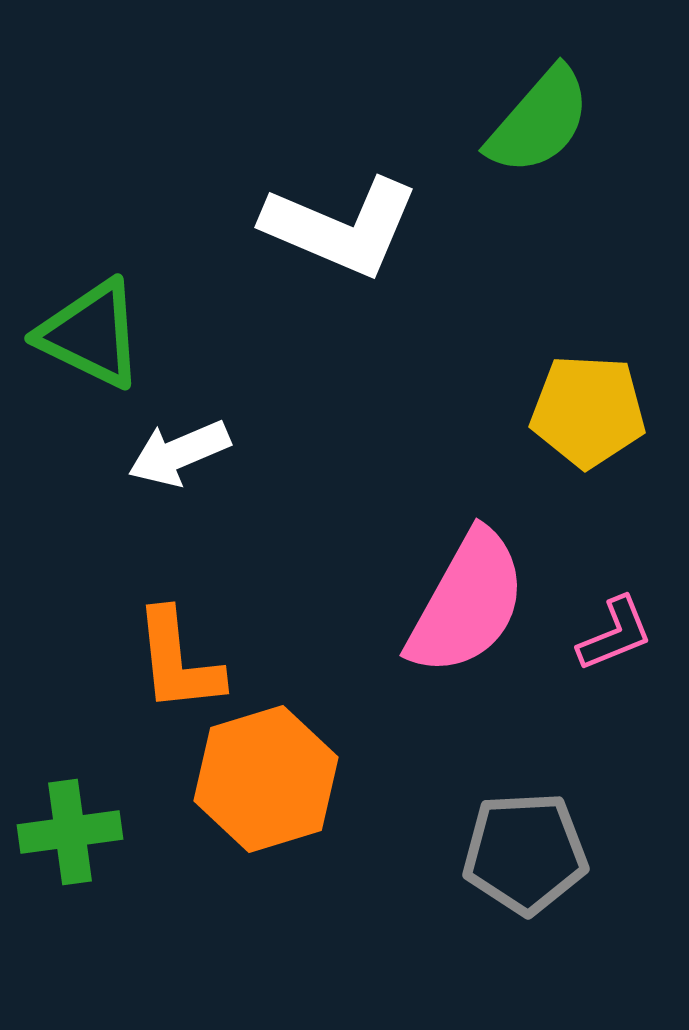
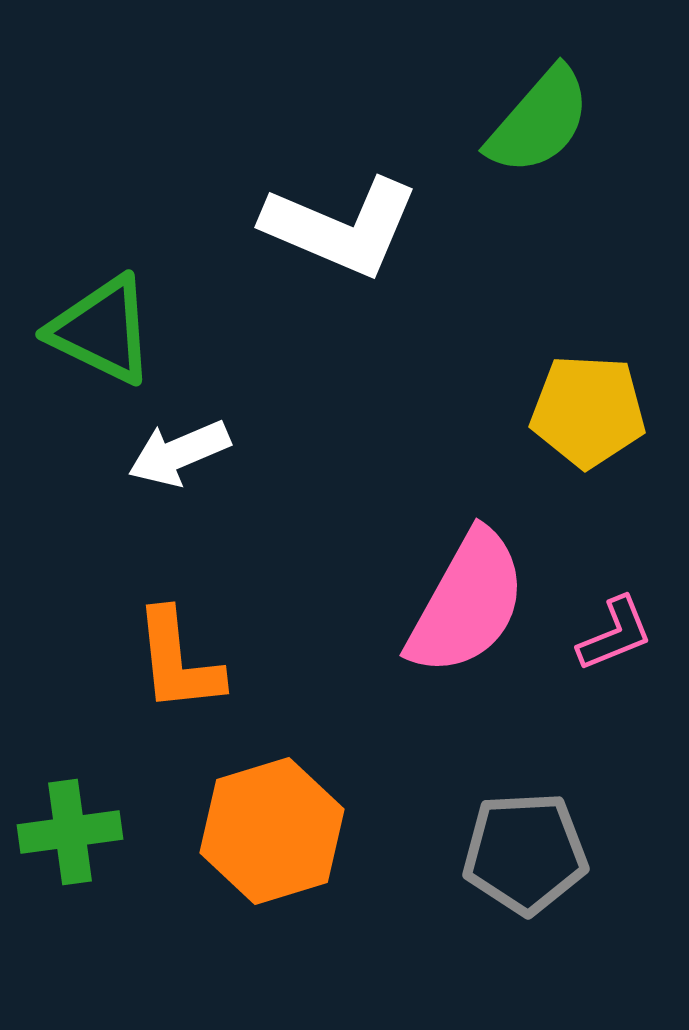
green triangle: moved 11 px right, 4 px up
orange hexagon: moved 6 px right, 52 px down
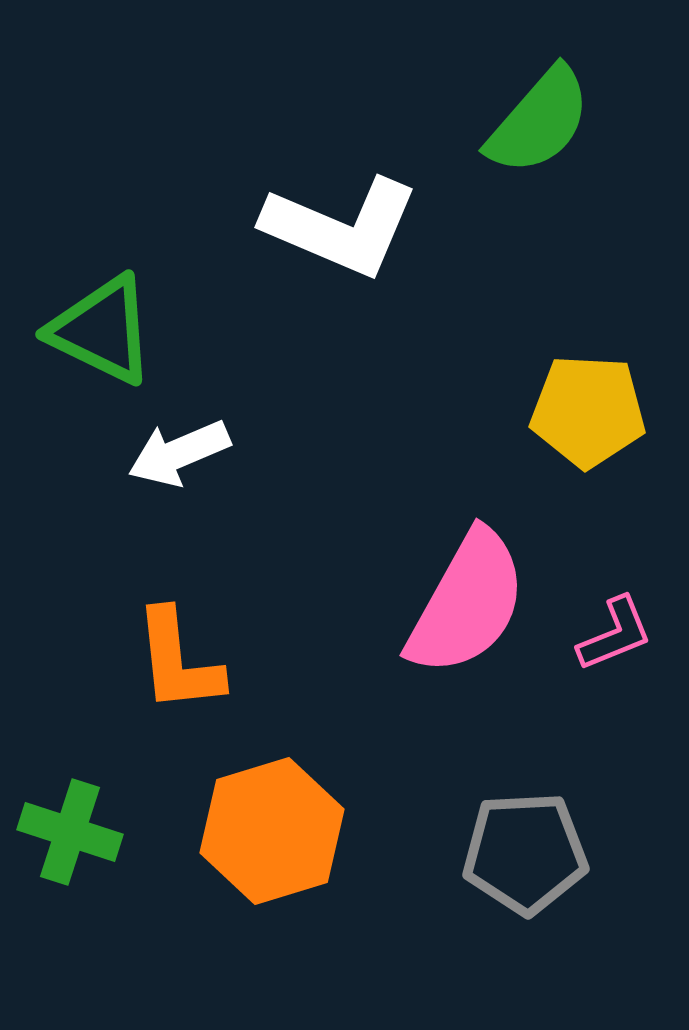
green cross: rotated 26 degrees clockwise
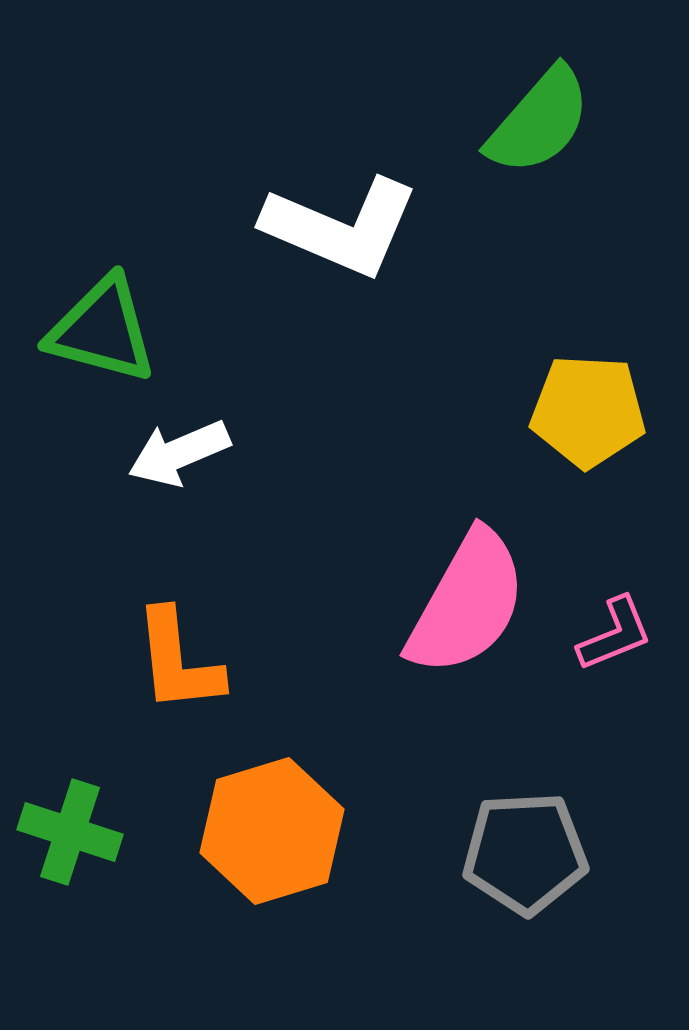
green triangle: rotated 11 degrees counterclockwise
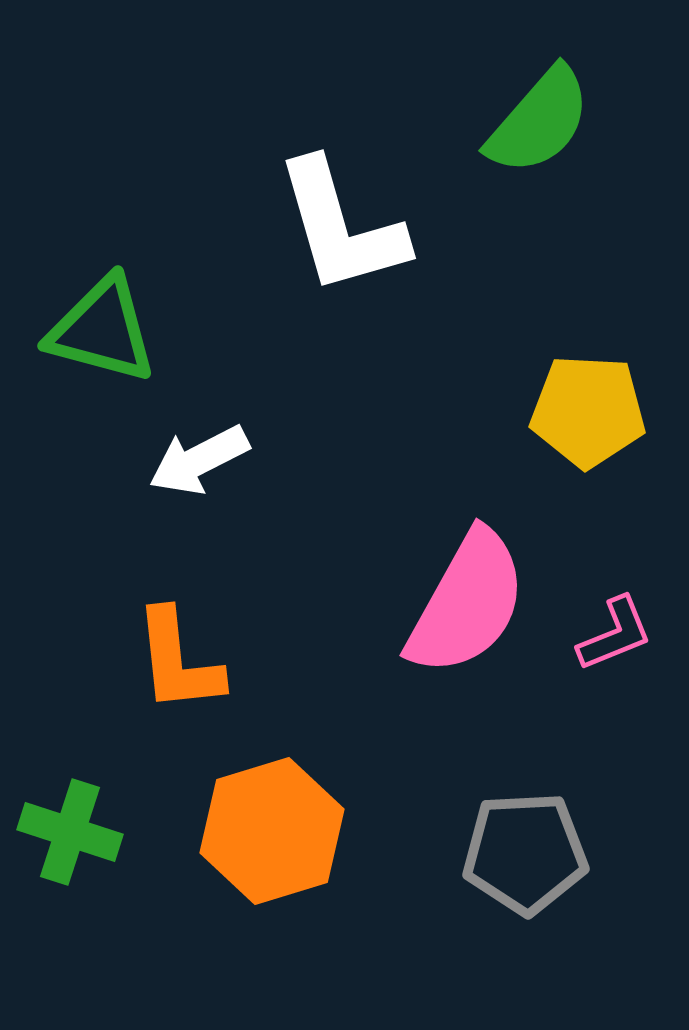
white L-shape: rotated 51 degrees clockwise
white arrow: moved 20 px right, 7 px down; rotated 4 degrees counterclockwise
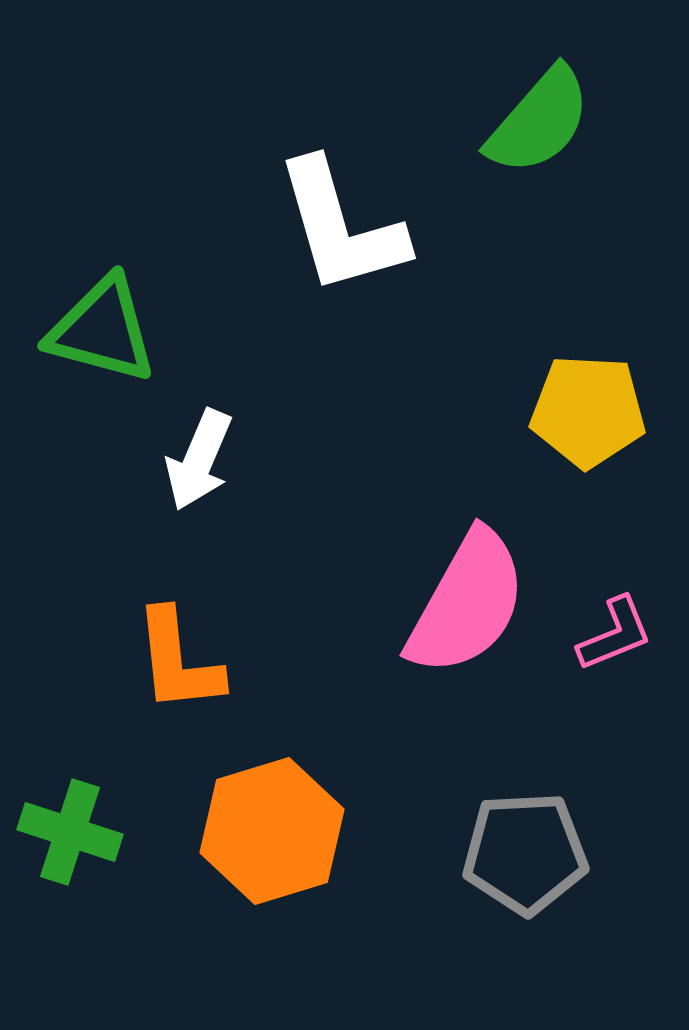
white arrow: rotated 40 degrees counterclockwise
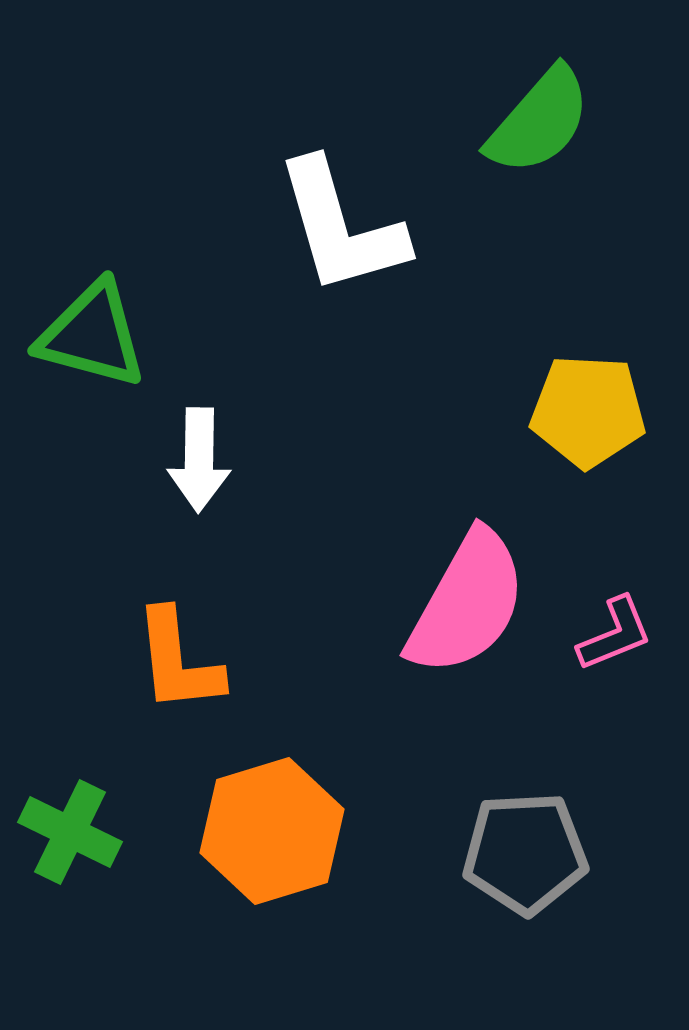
green triangle: moved 10 px left, 5 px down
white arrow: rotated 22 degrees counterclockwise
green cross: rotated 8 degrees clockwise
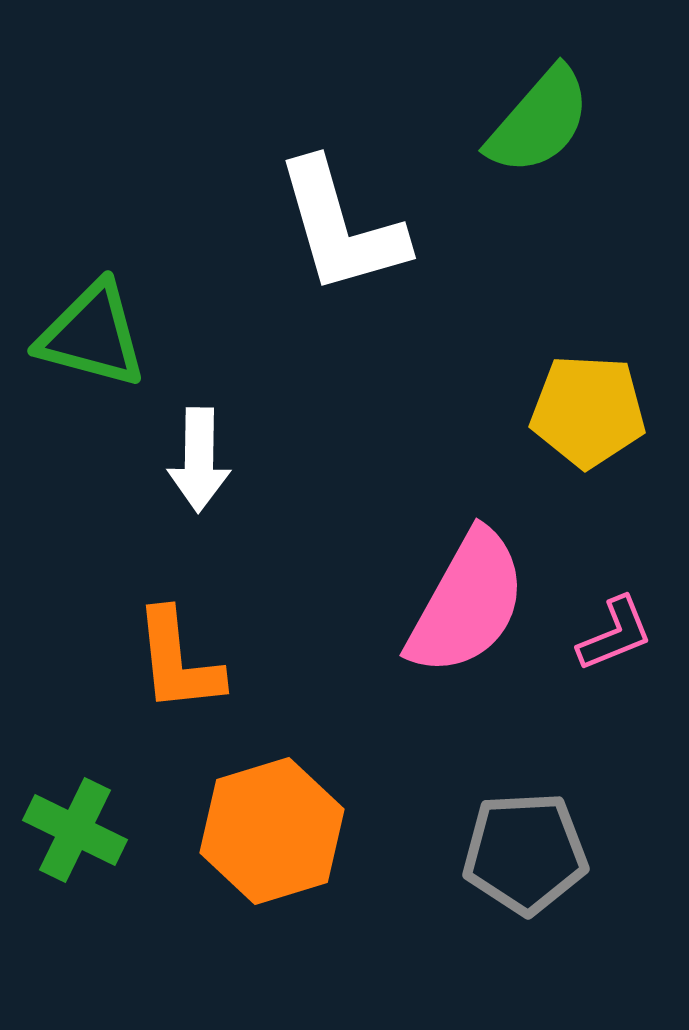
green cross: moved 5 px right, 2 px up
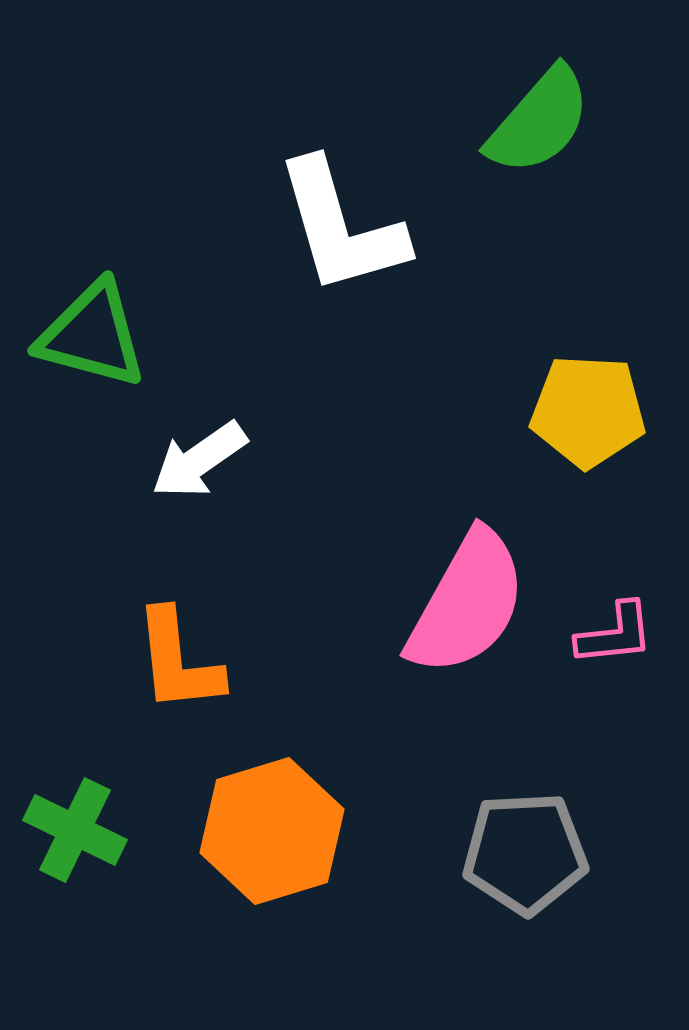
white arrow: rotated 54 degrees clockwise
pink L-shape: rotated 16 degrees clockwise
